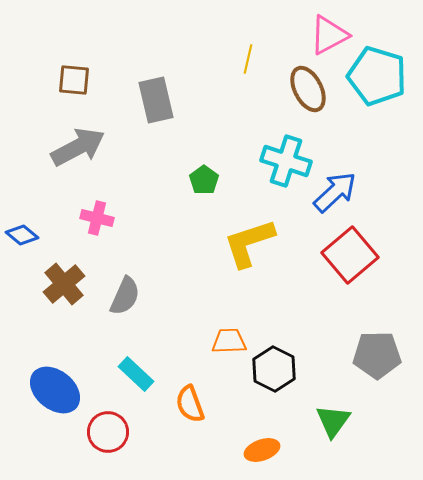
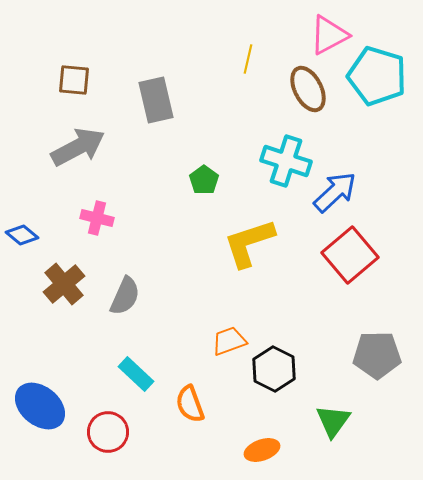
orange trapezoid: rotated 18 degrees counterclockwise
blue ellipse: moved 15 px left, 16 px down
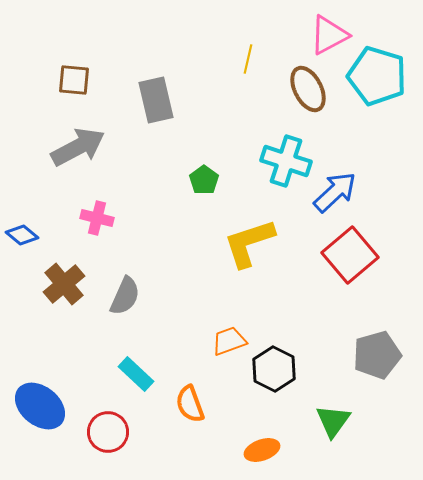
gray pentagon: rotated 15 degrees counterclockwise
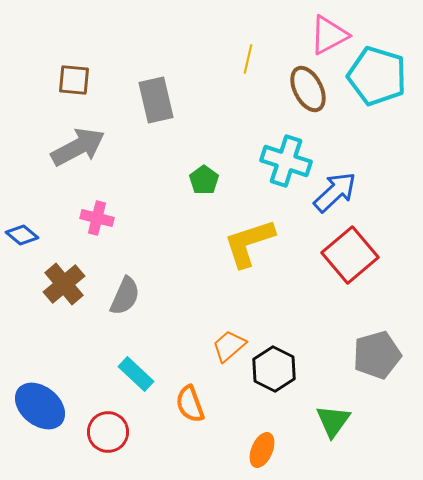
orange trapezoid: moved 5 px down; rotated 21 degrees counterclockwise
orange ellipse: rotated 48 degrees counterclockwise
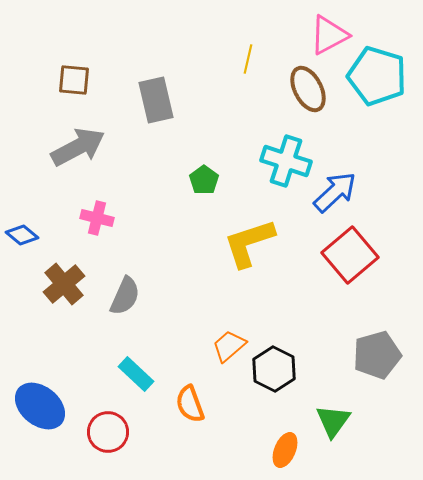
orange ellipse: moved 23 px right
